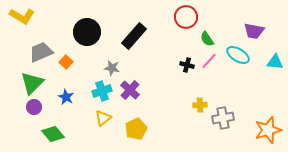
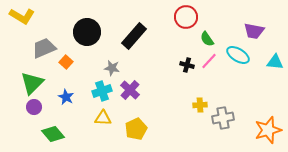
gray trapezoid: moved 3 px right, 4 px up
yellow triangle: rotated 42 degrees clockwise
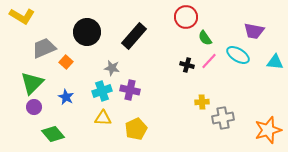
green semicircle: moved 2 px left, 1 px up
purple cross: rotated 30 degrees counterclockwise
yellow cross: moved 2 px right, 3 px up
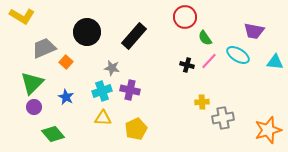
red circle: moved 1 px left
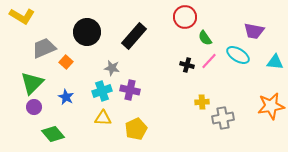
orange star: moved 3 px right, 24 px up; rotated 8 degrees clockwise
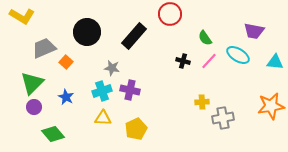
red circle: moved 15 px left, 3 px up
black cross: moved 4 px left, 4 px up
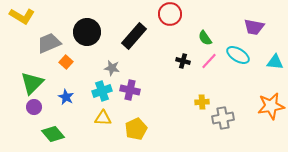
purple trapezoid: moved 4 px up
gray trapezoid: moved 5 px right, 5 px up
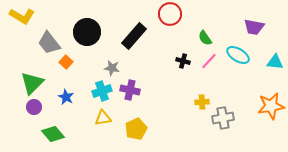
gray trapezoid: rotated 105 degrees counterclockwise
yellow triangle: rotated 12 degrees counterclockwise
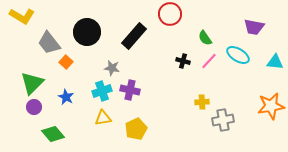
gray cross: moved 2 px down
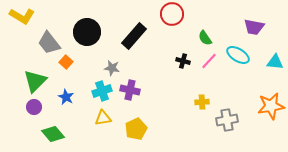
red circle: moved 2 px right
green triangle: moved 3 px right, 2 px up
gray cross: moved 4 px right
